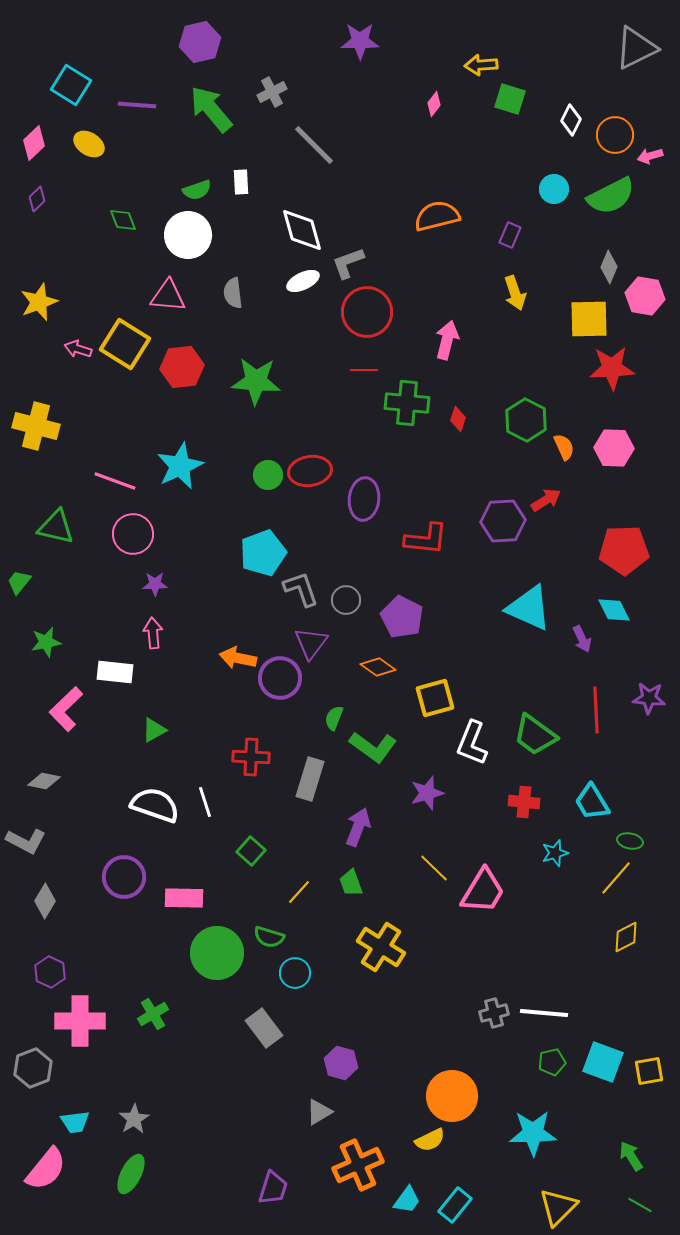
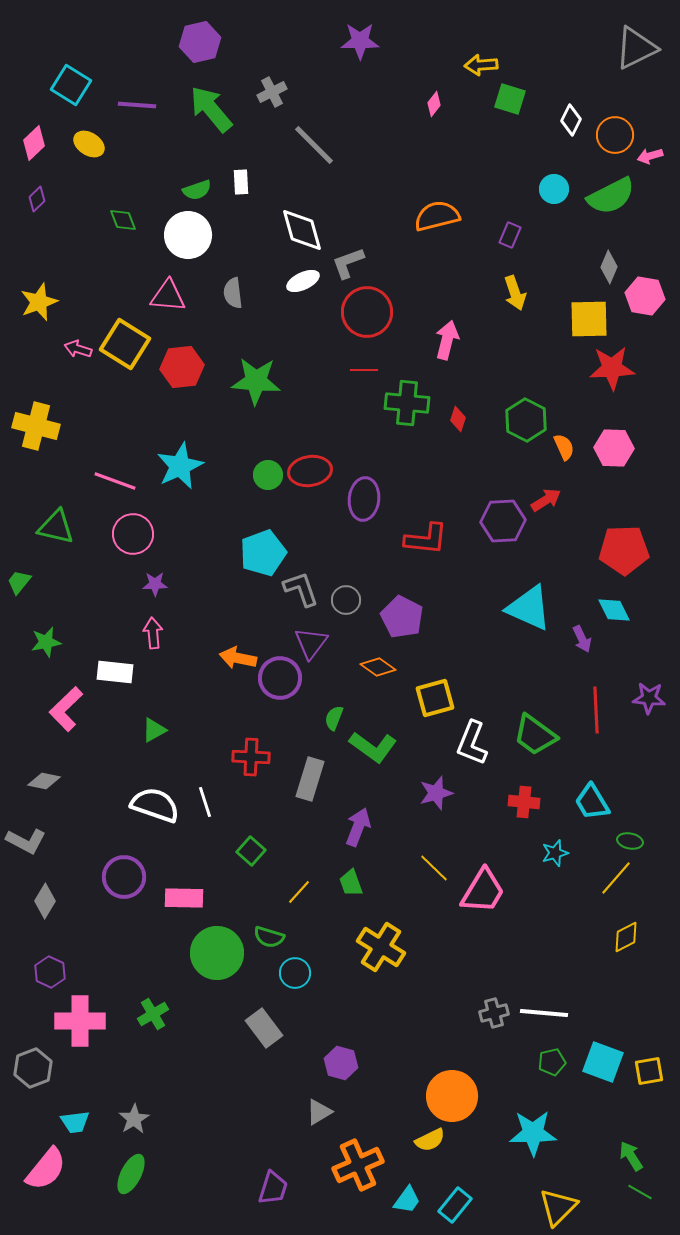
purple star at (427, 793): moved 9 px right
green line at (640, 1205): moved 13 px up
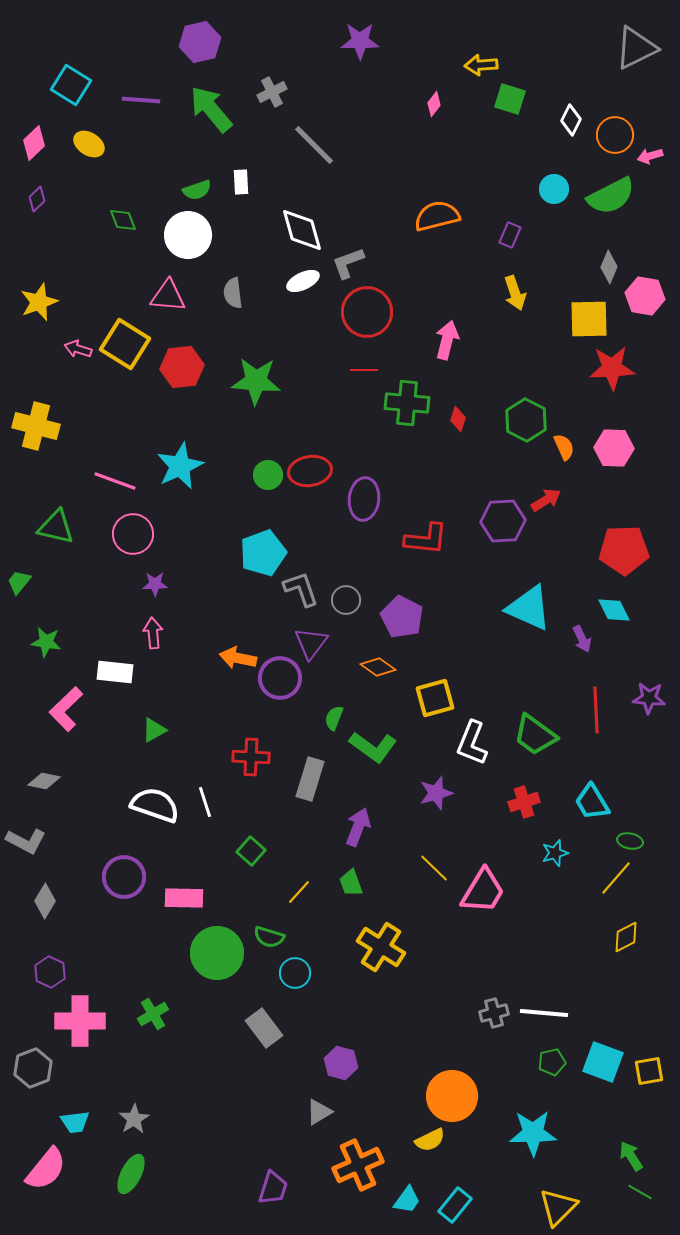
purple line at (137, 105): moved 4 px right, 5 px up
green star at (46, 642): rotated 20 degrees clockwise
red cross at (524, 802): rotated 24 degrees counterclockwise
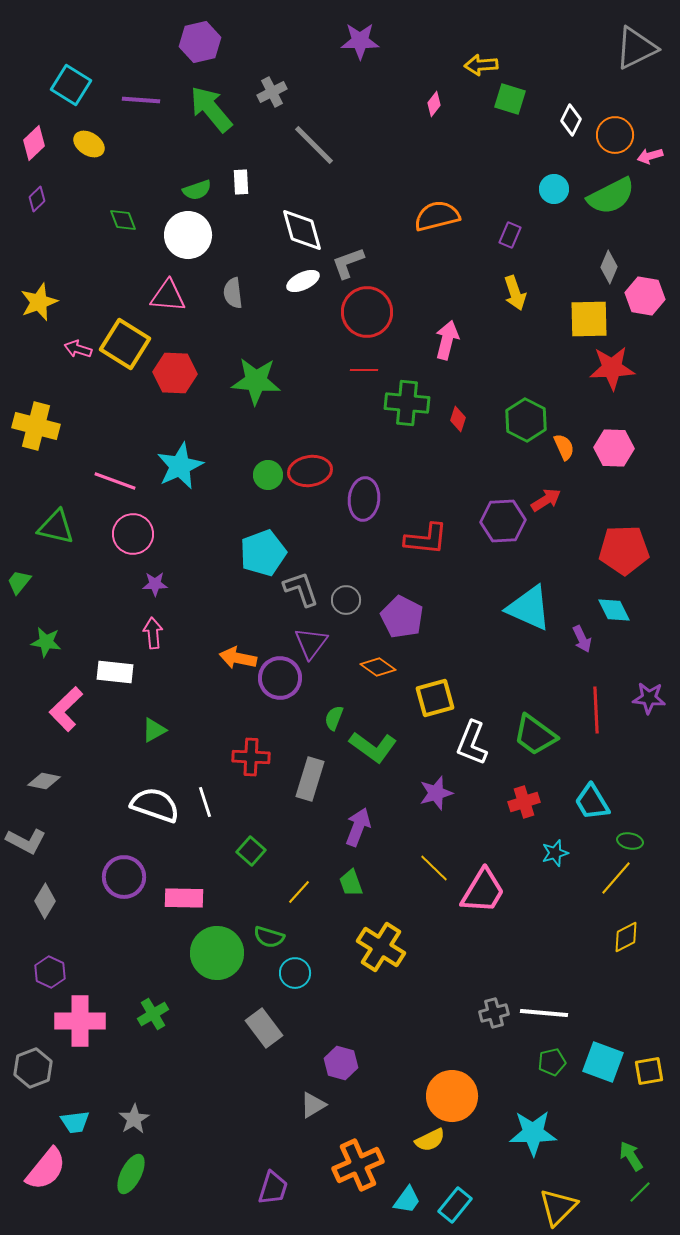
red hexagon at (182, 367): moved 7 px left, 6 px down; rotated 9 degrees clockwise
gray triangle at (319, 1112): moved 6 px left, 7 px up
green line at (640, 1192): rotated 75 degrees counterclockwise
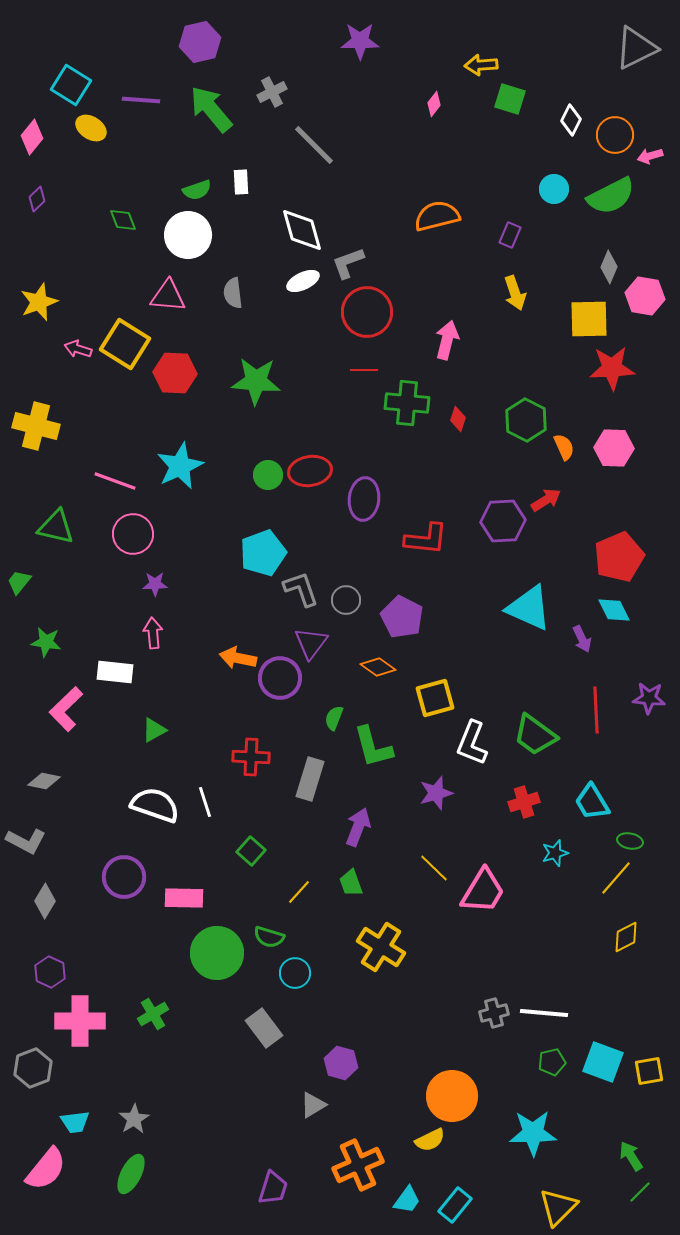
pink diamond at (34, 143): moved 2 px left, 6 px up; rotated 8 degrees counterclockwise
yellow ellipse at (89, 144): moved 2 px right, 16 px up
red pentagon at (624, 550): moved 5 px left, 7 px down; rotated 21 degrees counterclockwise
green L-shape at (373, 747): rotated 39 degrees clockwise
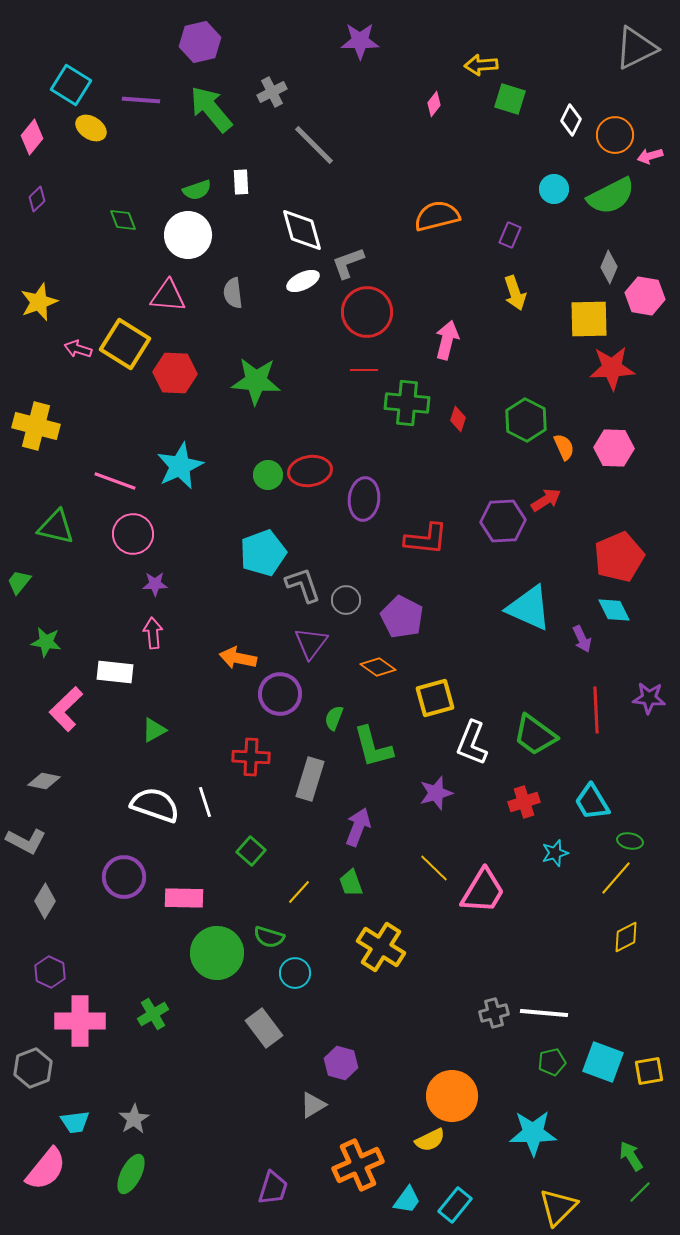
gray L-shape at (301, 589): moved 2 px right, 4 px up
purple circle at (280, 678): moved 16 px down
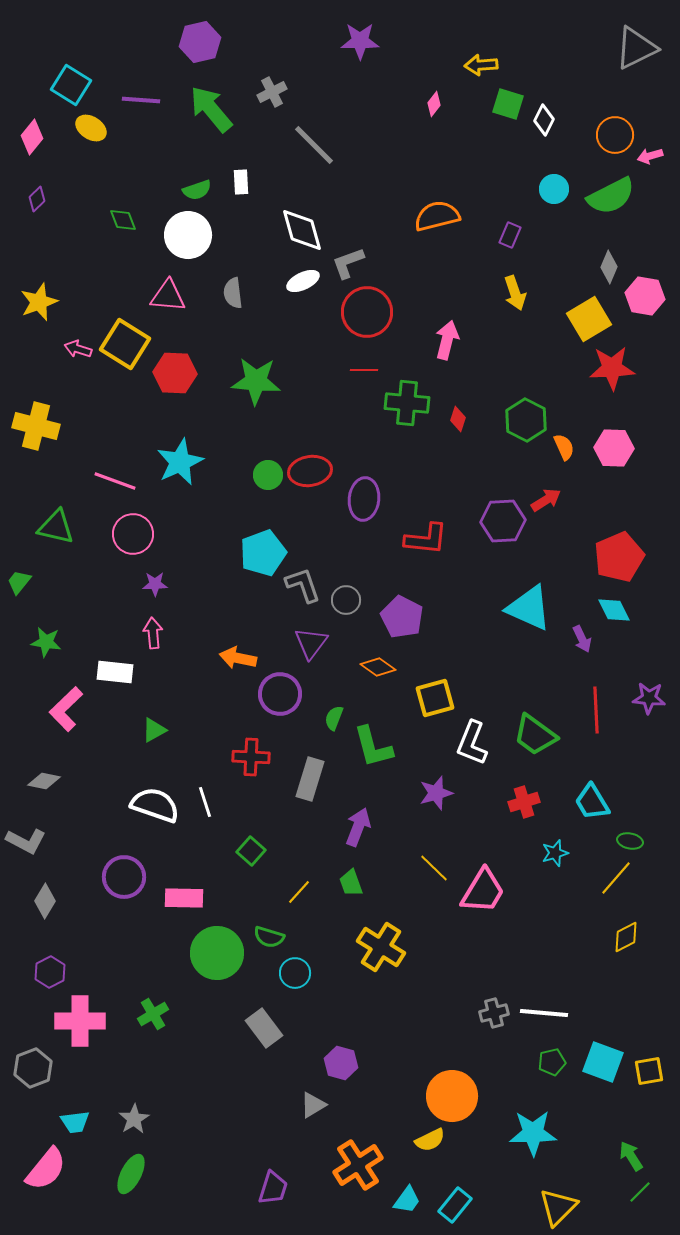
green square at (510, 99): moved 2 px left, 5 px down
white diamond at (571, 120): moved 27 px left
yellow square at (589, 319): rotated 30 degrees counterclockwise
cyan star at (180, 466): moved 4 px up
purple hexagon at (50, 972): rotated 8 degrees clockwise
orange cross at (358, 1165): rotated 9 degrees counterclockwise
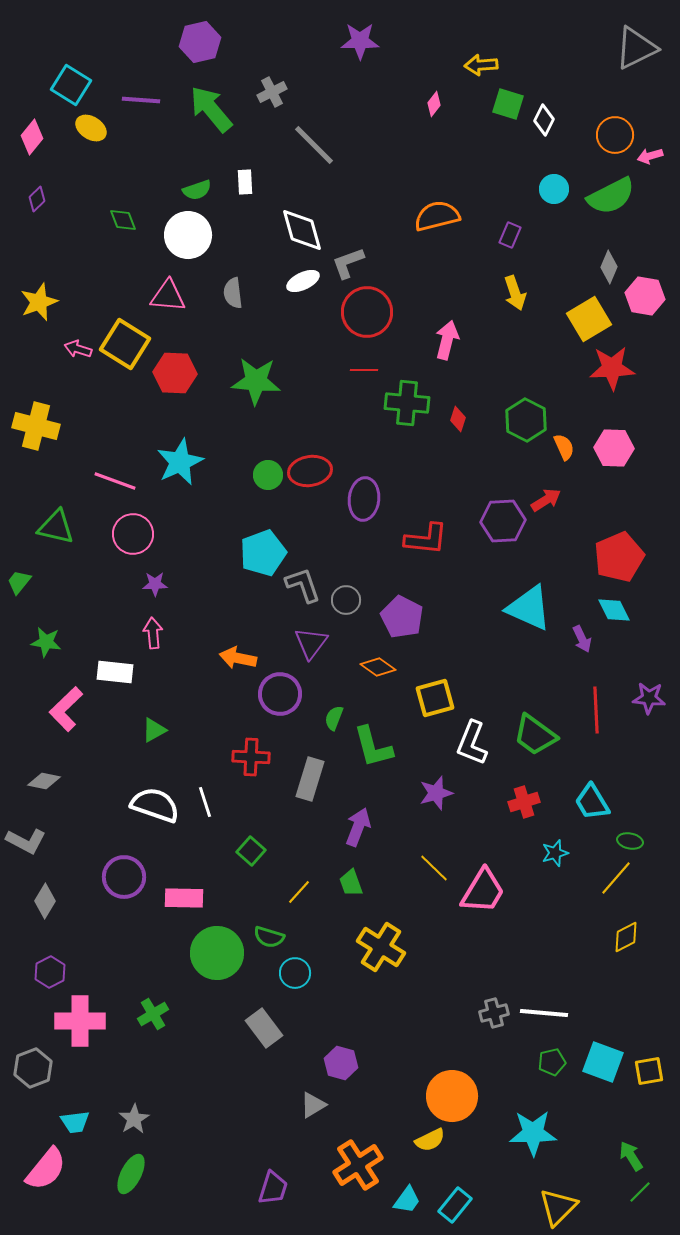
white rectangle at (241, 182): moved 4 px right
